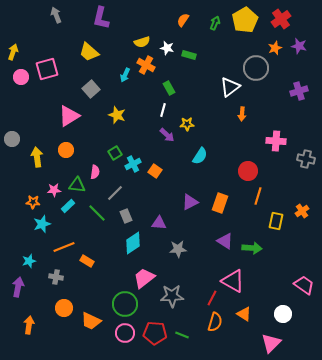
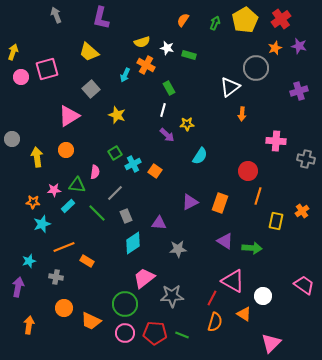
white circle at (283, 314): moved 20 px left, 18 px up
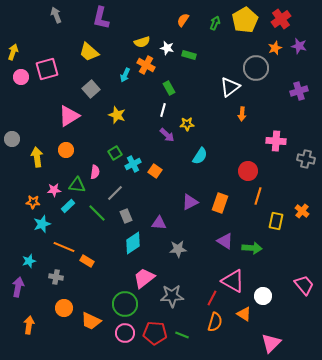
orange cross at (302, 211): rotated 16 degrees counterclockwise
orange line at (64, 247): rotated 45 degrees clockwise
pink trapezoid at (304, 285): rotated 15 degrees clockwise
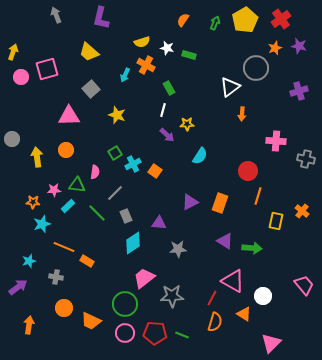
pink triangle at (69, 116): rotated 30 degrees clockwise
purple arrow at (18, 287): rotated 42 degrees clockwise
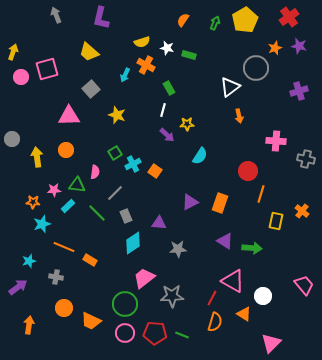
red cross at (281, 19): moved 8 px right, 2 px up
orange arrow at (242, 114): moved 3 px left, 2 px down; rotated 16 degrees counterclockwise
orange line at (258, 196): moved 3 px right, 2 px up
orange rectangle at (87, 261): moved 3 px right, 1 px up
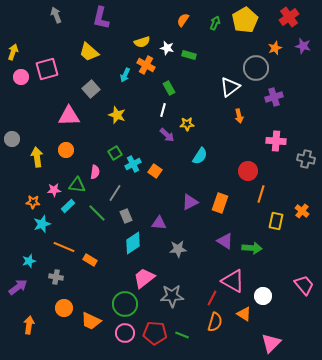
purple star at (299, 46): moved 4 px right
purple cross at (299, 91): moved 25 px left, 6 px down
gray line at (115, 193): rotated 12 degrees counterclockwise
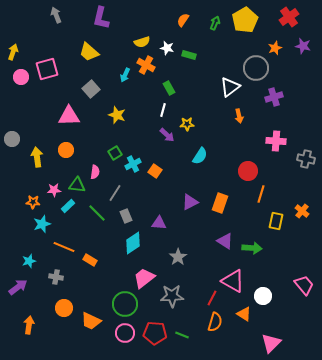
gray star at (178, 249): moved 8 px down; rotated 30 degrees counterclockwise
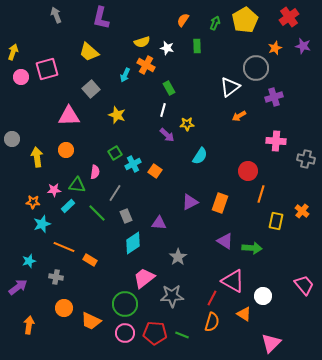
green rectangle at (189, 55): moved 8 px right, 9 px up; rotated 72 degrees clockwise
orange arrow at (239, 116): rotated 72 degrees clockwise
orange semicircle at (215, 322): moved 3 px left
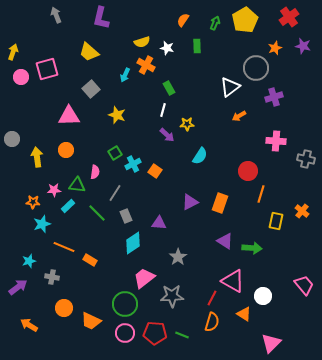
gray cross at (56, 277): moved 4 px left
orange arrow at (29, 325): rotated 66 degrees counterclockwise
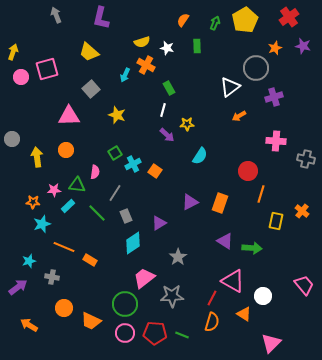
purple triangle at (159, 223): rotated 35 degrees counterclockwise
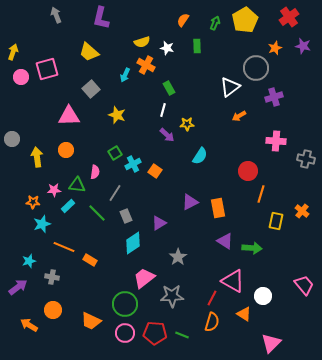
orange rectangle at (220, 203): moved 2 px left, 5 px down; rotated 30 degrees counterclockwise
orange circle at (64, 308): moved 11 px left, 2 px down
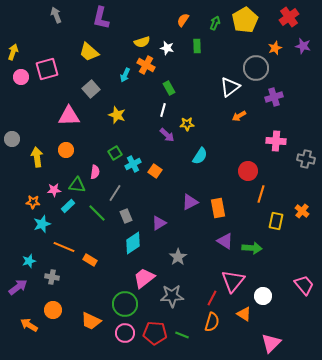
pink triangle at (233, 281): rotated 40 degrees clockwise
